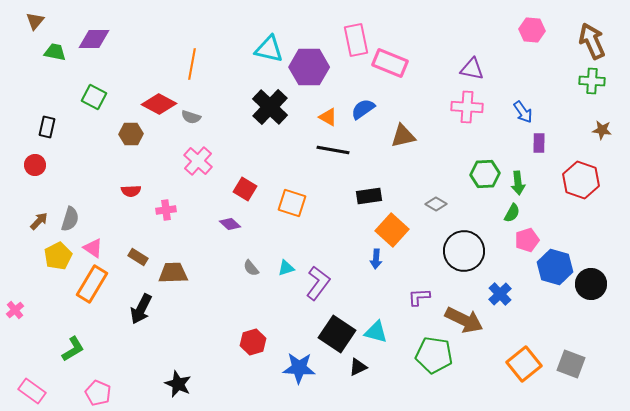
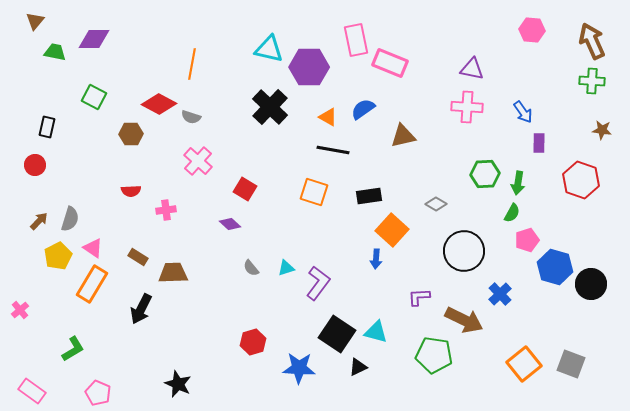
green arrow at (518, 183): rotated 15 degrees clockwise
orange square at (292, 203): moved 22 px right, 11 px up
pink cross at (15, 310): moved 5 px right
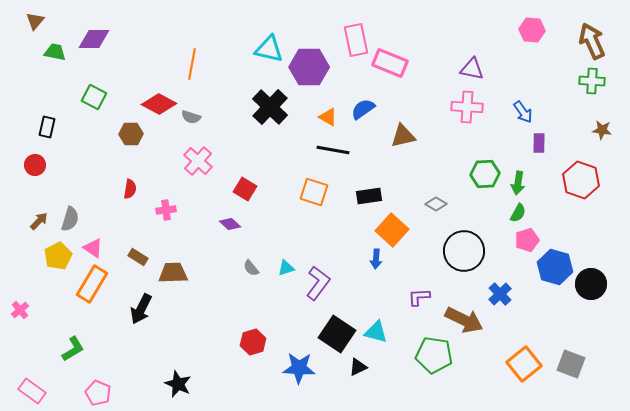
red semicircle at (131, 191): moved 1 px left, 2 px up; rotated 78 degrees counterclockwise
green semicircle at (512, 213): moved 6 px right
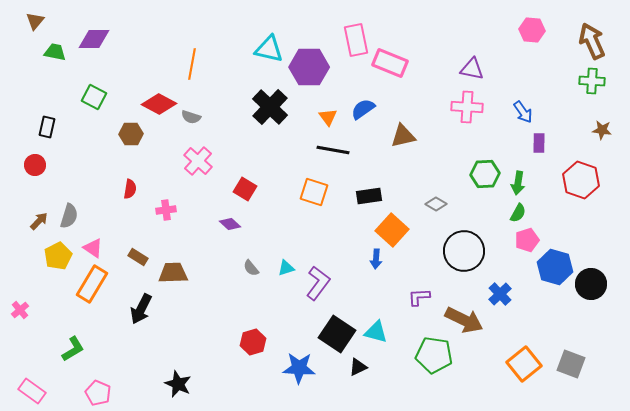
orange triangle at (328, 117): rotated 24 degrees clockwise
gray semicircle at (70, 219): moved 1 px left, 3 px up
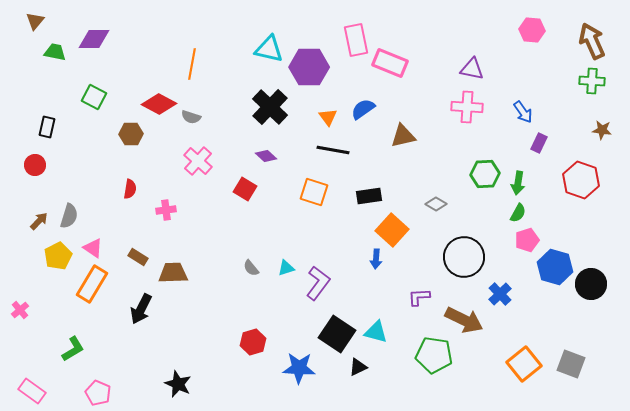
purple rectangle at (539, 143): rotated 24 degrees clockwise
purple diamond at (230, 224): moved 36 px right, 68 px up
black circle at (464, 251): moved 6 px down
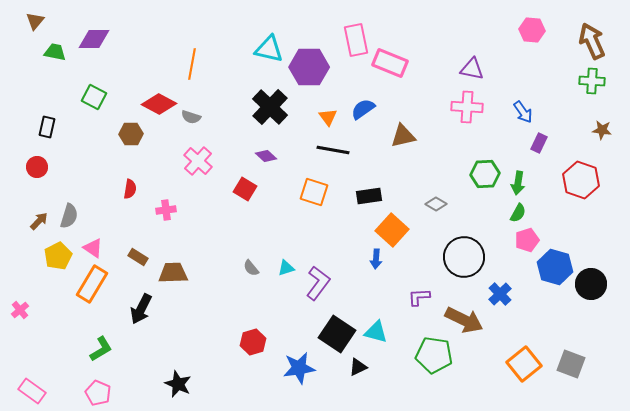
red circle at (35, 165): moved 2 px right, 2 px down
green L-shape at (73, 349): moved 28 px right
blue star at (299, 368): rotated 12 degrees counterclockwise
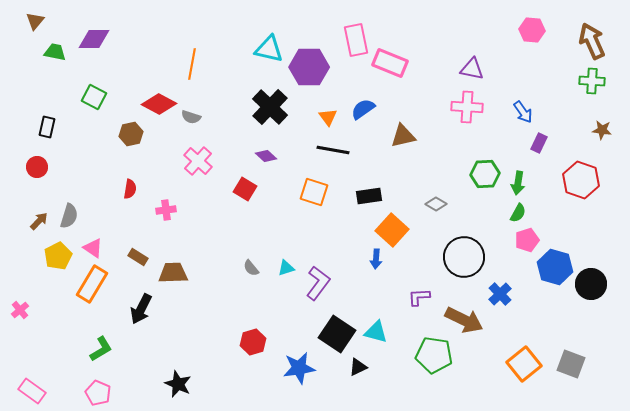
brown hexagon at (131, 134): rotated 10 degrees counterclockwise
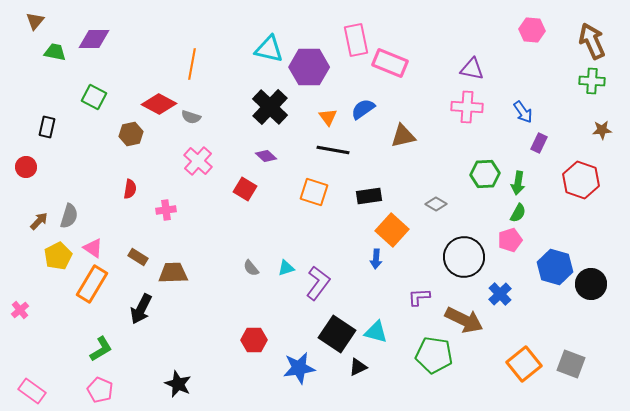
brown star at (602, 130): rotated 12 degrees counterclockwise
red circle at (37, 167): moved 11 px left
pink pentagon at (527, 240): moved 17 px left
red hexagon at (253, 342): moved 1 px right, 2 px up; rotated 15 degrees clockwise
pink pentagon at (98, 393): moved 2 px right, 3 px up
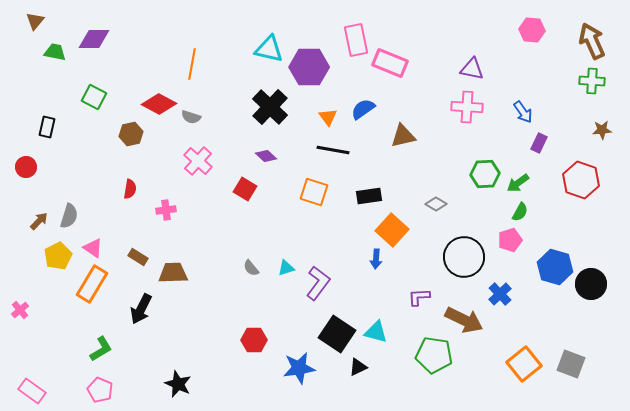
green arrow at (518, 183): rotated 45 degrees clockwise
green semicircle at (518, 213): moved 2 px right, 1 px up
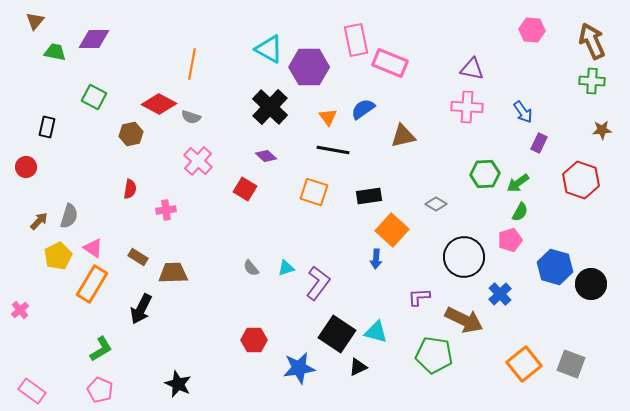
cyan triangle at (269, 49): rotated 16 degrees clockwise
